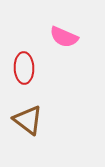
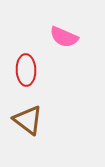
red ellipse: moved 2 px right, 2 px down
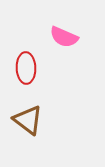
red ellipse: moved 2 px up
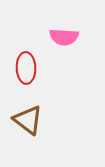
pink semicircle: rotated 20 degrees counterclockwise
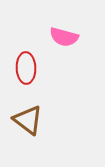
pink semicircle: rotated 12 degrees clockwise
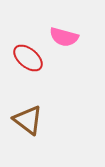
red ellipse: moved 2 px right, 10 px up; rotated 48 degrees counterclockwise
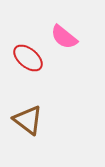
pink semicircle: rotated 24 degrees clockwise
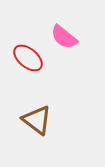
brown triangle: moved 9 px right
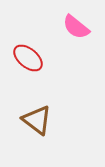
pink semicircle: moved 12 px right, 10 px up
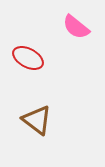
red ellipse: rotated 12 degrees counterclockwise
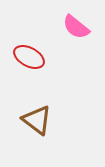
red ellipse: moved 1 px right, 1 px up
